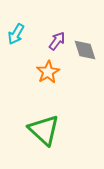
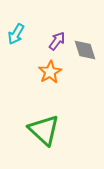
orange star: moved 2 px right
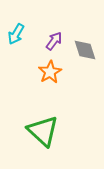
purple arrow: moved 3 px left
green triangle: moved 1 px left, 1 px down
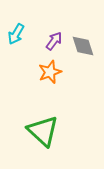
gray diamond: moved 2 px left, 4 px up
orange star: rotated 10 degrees clockwise
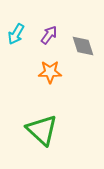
purple arrow: moved 5 px left, 6 px up
orange star: rotated 20 degrees clockwise
green triangle: moved 1 px left, 1 px up
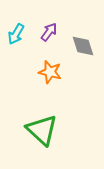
purple arrow: moved 3 px up
orange star: rotated 15 degrees clockwise
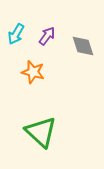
purple arrow: moved 2 px left, 4 px down
orange star: moved 17 px left
green triangle: moved 1 px left, 2 px down
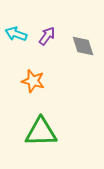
cyan arrow: rotated 80 degrees clockwise
orange star: moved 9 px down
green triangle: rotated 44 degrees counterclockwise
